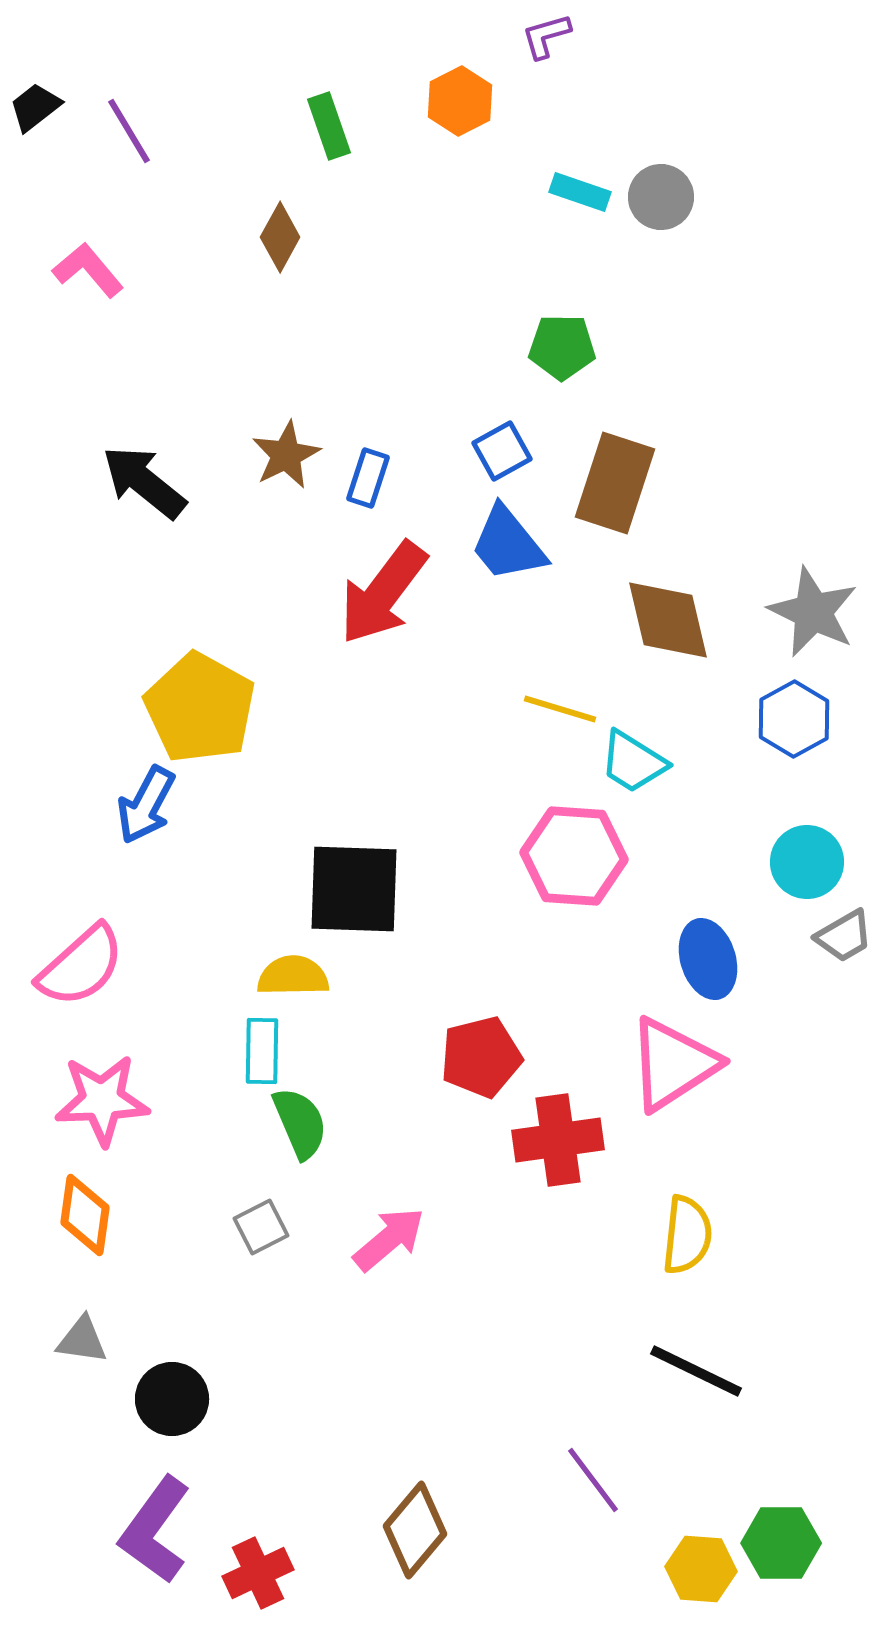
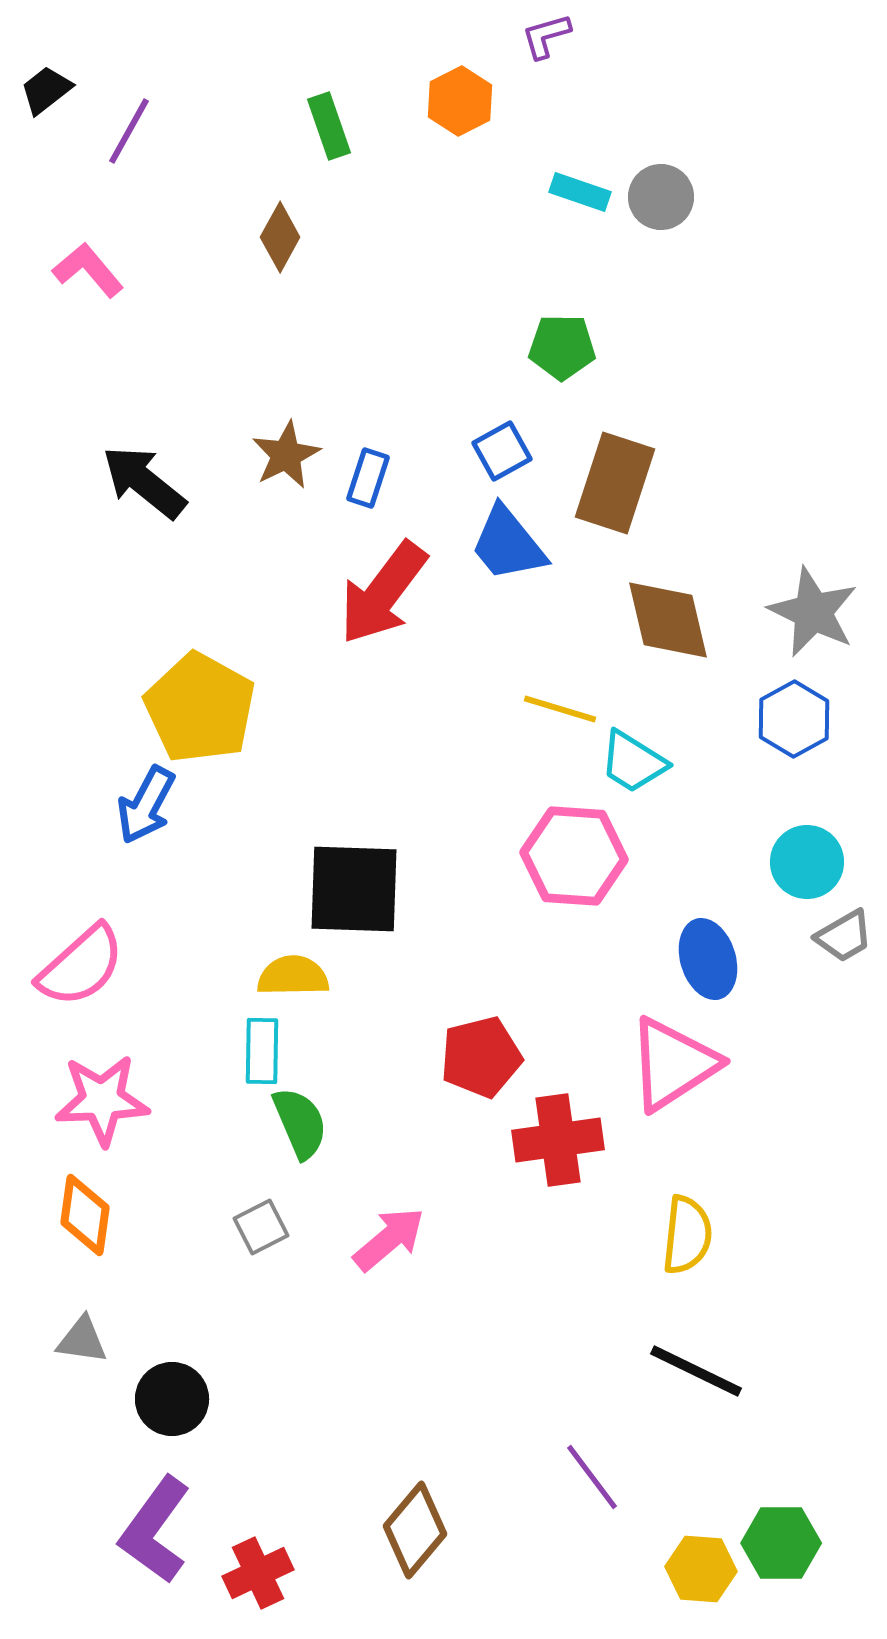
black trapezoid at (35, 107): moved 11 px right, 17 px up
purple line at (129, 131): rotated 60 degrees clockwise
purple line at (593, 1480): moved 1 px left, 3 px up
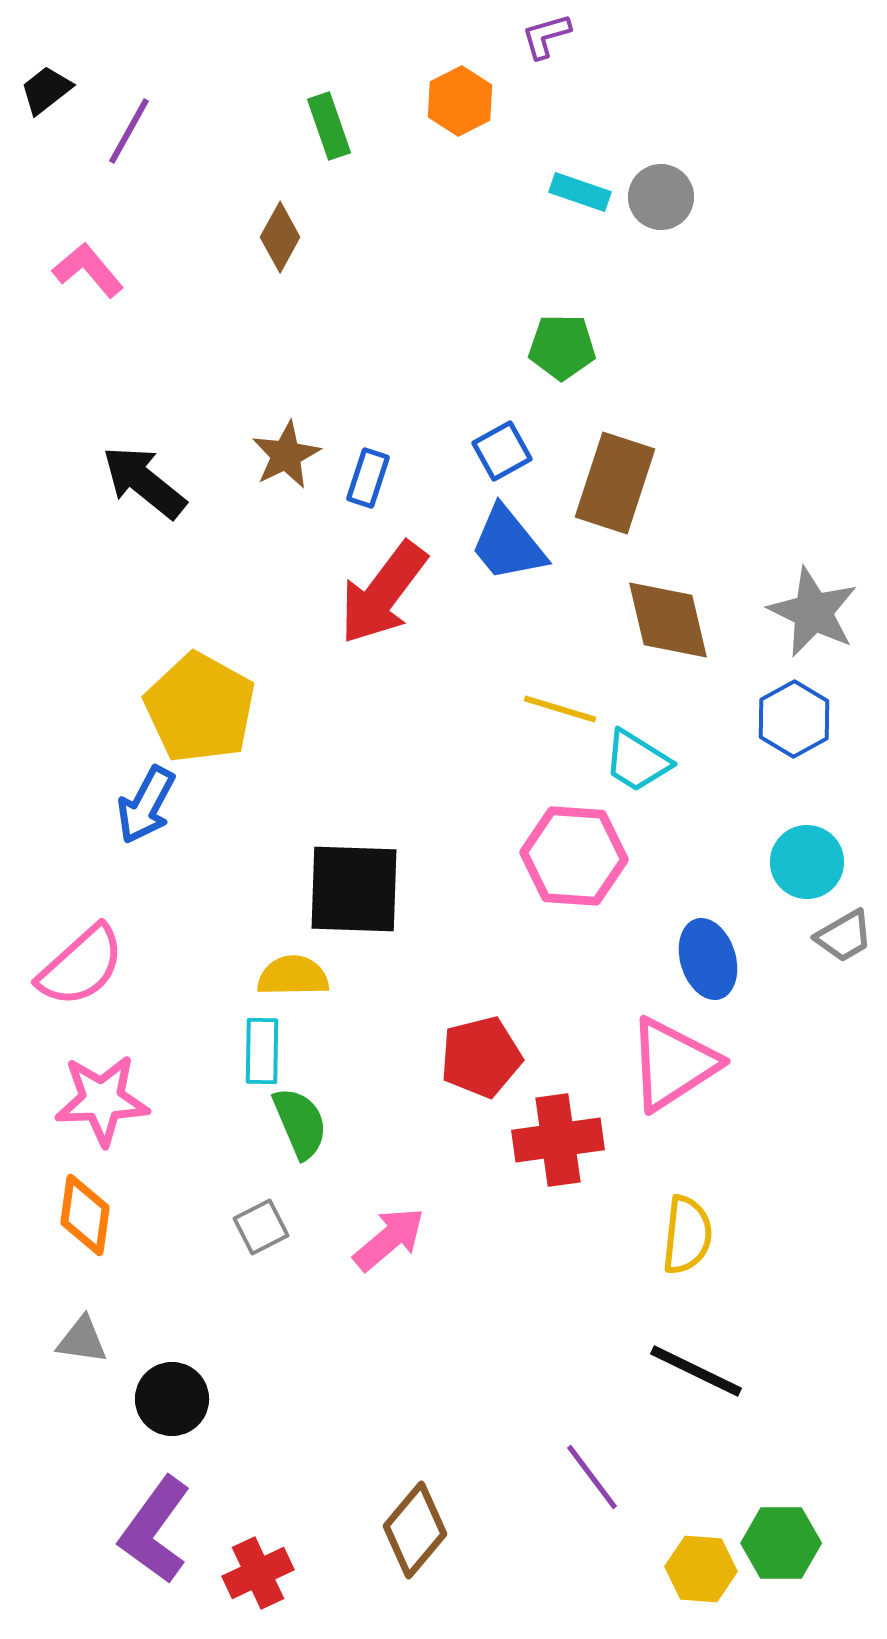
cyan trapezoid at (633, 762): moved 4 px right, 1 px up
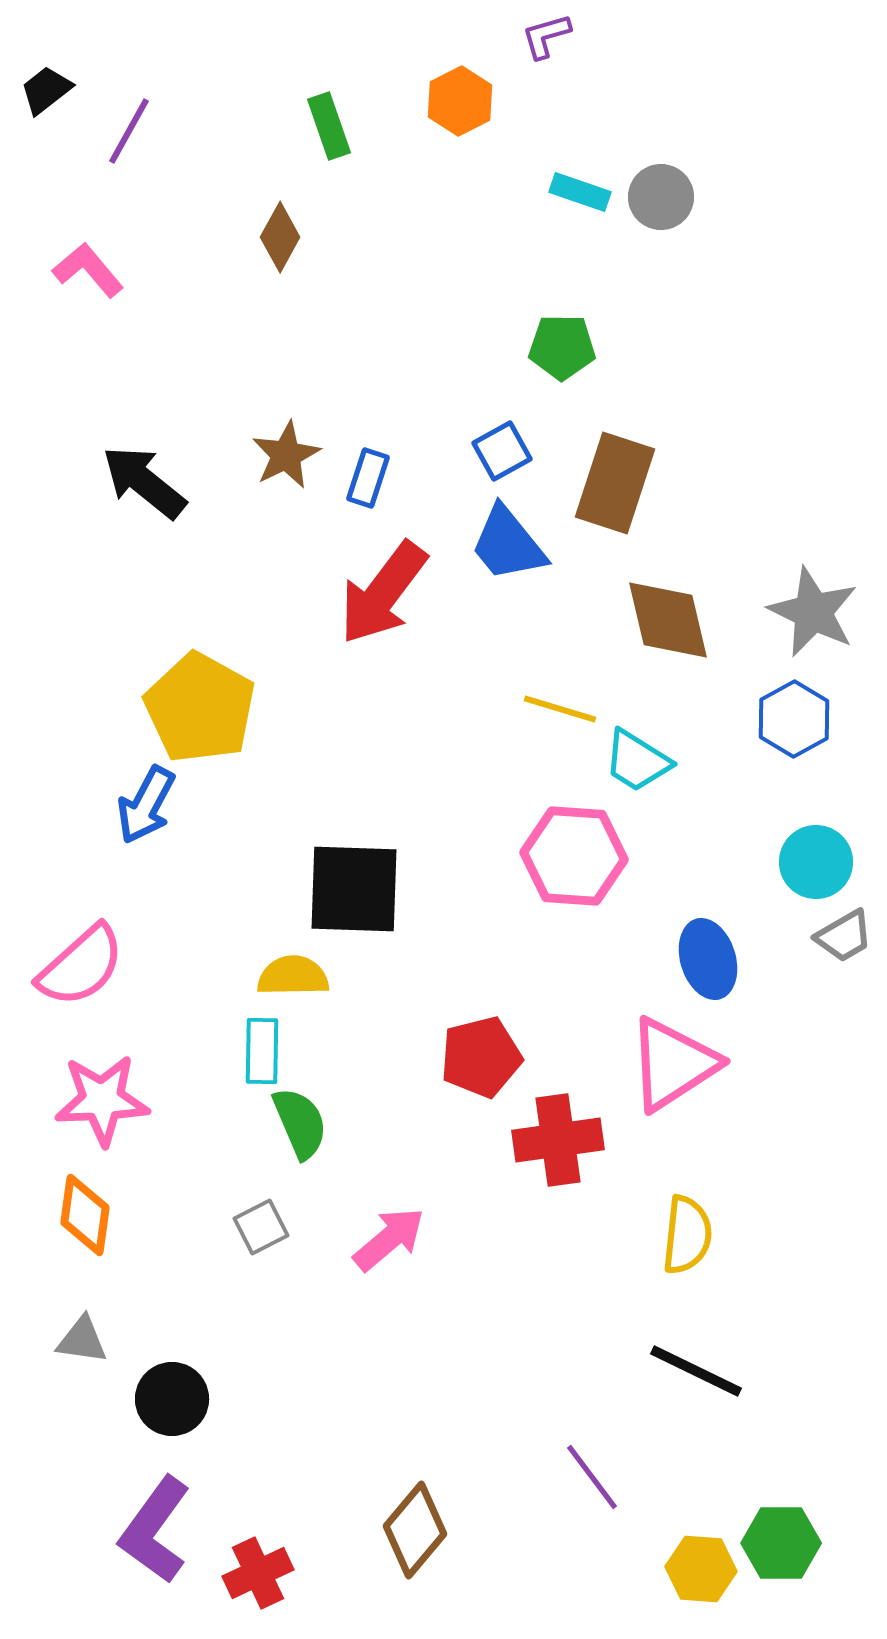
cyan circle at (807, 862): moved 9 px right
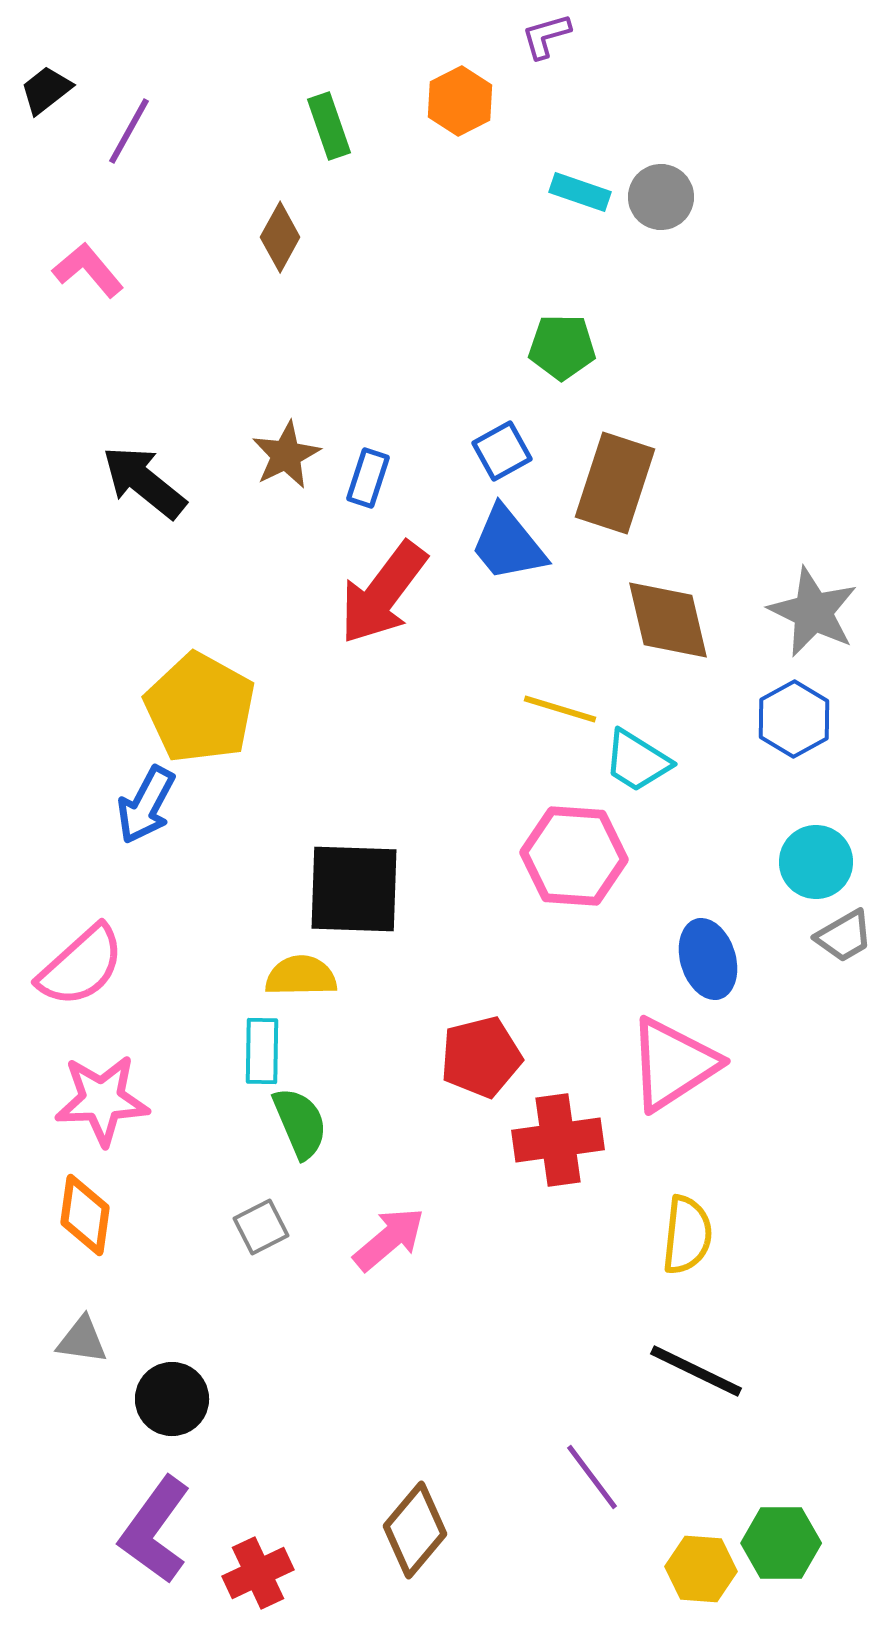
yellow semicircle at (293, 976): moved 8 px right
